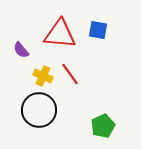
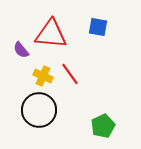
blue square: moved 3 px up
red triangle: moved 9 px left
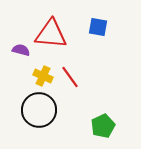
purple semicircle: rotated 144 degrees clockwise
red line: moved 3 px down
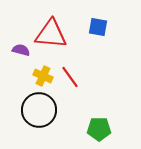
green pentagon: moved 4 px left, 3 px down; rotated 25 degrees clockwise
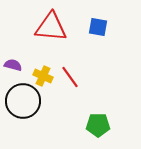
red triangle: moved 7 px up
purple semicircle: moved 8 px left, 15 px down
black circle: moved 16 px left, 9 px up
green pentagon: moved 1 px left, 4 px up
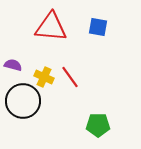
yellow cross: moved 1 px right, 1 px down
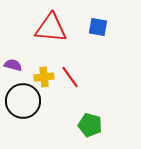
red triangle: moved 1 px down
yellow cross: rotated 30 degrees counterclockwise
green pentagon: moved 8 px left; rotated 15 degrees clockwise
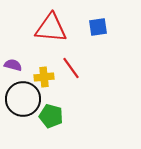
blue square: rotated 18 degrees counterclockwise
red line: moved 1 px right, 9 px up
black circle: moved 2 px up
green pentagon: moved 39 px left, 9 px up
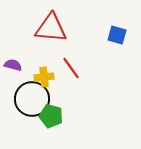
blue square: moved 19 px right, 8 px down; rotated 24 degrees clockwise
black circle: moved 9 px right
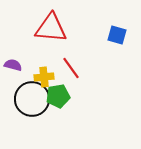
green pentagon: moved 7 px right, 20 px up; rotated 25 degrees counterclockwise
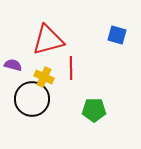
red triangle: moved 3 px left, 12 px down; rotated 20 degrees counterclockwise
red line: rotated 35 degrees clockwise
yellow cross: rotated 30 degrees clockwise
green pentagon: moved 36 px right, 14 px down; rotated 10 degrees clockwise
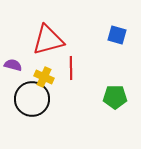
green pentagon: moved 21 px right, 13 px up
